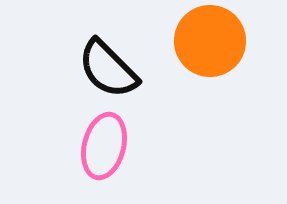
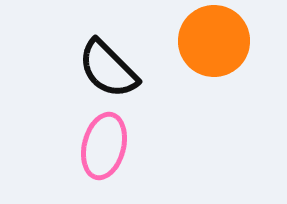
orange circle: moved 4 px right
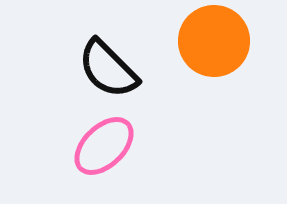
pink ellipse: rotated 32 degrees clockwise
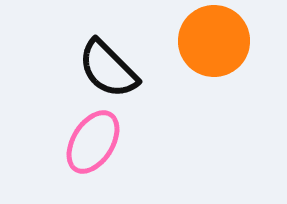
pink ellipse: moved 11 px left, 4 px up; rotated 14 degrees counterclockwise
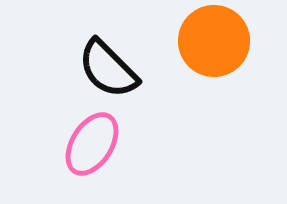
pink ellipse: moved 1 px left, 2 px down
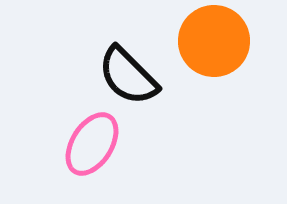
black semicircle: moved 20 px right, 7 px down
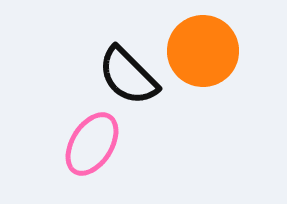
orange circle: moved 11 px left, 10 px down
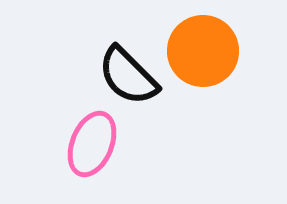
pink ellipse: rotated 10 degrees counterclockwise
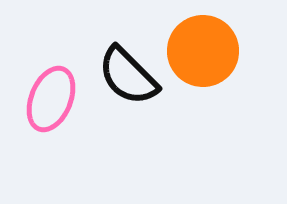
pink ellipse: moved 41 px left, 45 px up
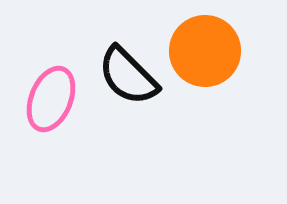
orange circle: moved 2 px right
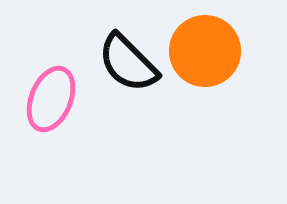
black semicircle: moved 13 px up
